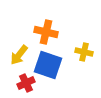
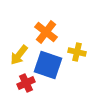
orange cross: rotated 25 degrees clockwise
yellow cross: moved 7 px left
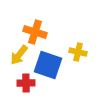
orange cross: moved 11 px left; rotated 20 degrees counterclockwise
yellow cross: moved 1 px right
red cross: rotated 24 degrees clockwise
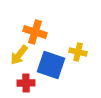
blue square: moved 3 px right
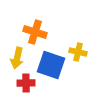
yellow arrow: moved 2 px left, 3 px down; rotated 25 degrees counterclockwise
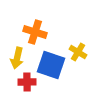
yellow cross: rotated 18 degrees clockwise
red cross: moved 1 px right, 1 px up
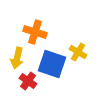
blue square: moved 1 px right, 1 px up
red cross: moved 1 px right, 1 px up; rotated 36 degrees clockwise
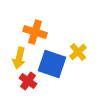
yellow cross: rotated 18 degrees clockwise
yellow arrow: moved 2 px right
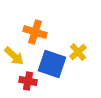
yellow arrow: moved 5 px left, 2 px up; rotated 60 degrees counterclockwise
red cross: rotated 24 degrees counterclockwise
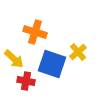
yellow arrow: moved 3 px down
red cross: moved 2 px left
